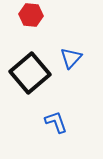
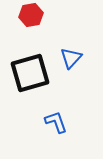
red hexagon: rotated 15 degrees counterclockwise
black square: rotated 24 degrees clockwise
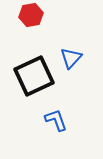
black square: moved 4 px right, 3 px down; rotated 9 degrees counterclockwise
blue L-shape: moved 2 px up
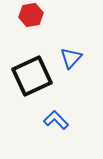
black square: moved 2 px left
blue L-shape: rotated 25 degrees counterclockwise
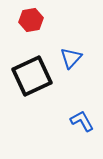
red hexagon: moved 5 px down
blue L-shape: moved 26 px right, 1 px down; rotated 15 degrees clockwise
